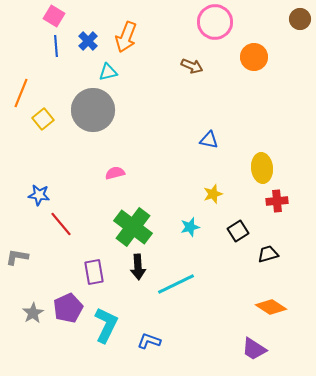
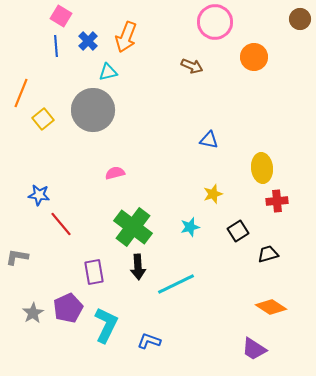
pink square: moved 7 px right
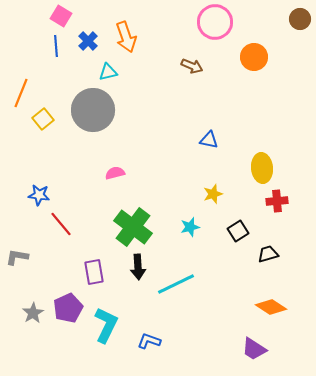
orange arrow: rotated 40 degrees counterclockwise
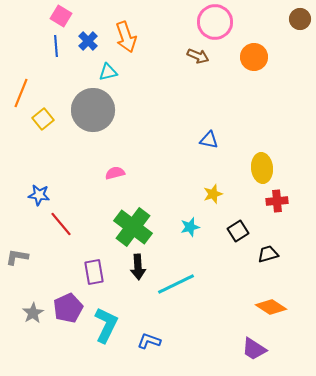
brown arrow: moved 6 px right, 10 px up
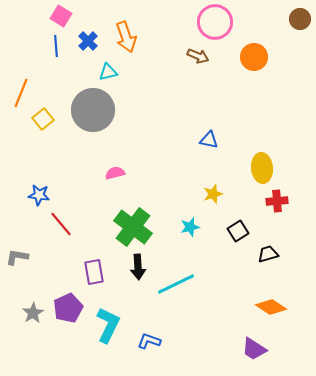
cyan L-shape: moved 2 px right
